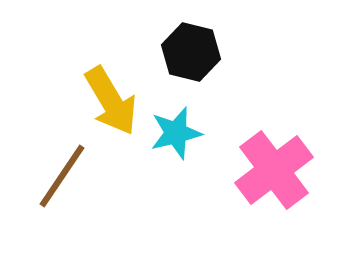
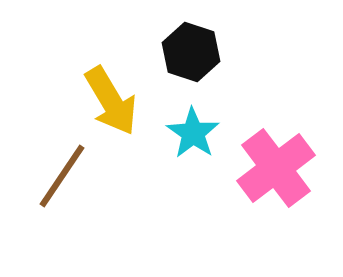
black hexagon: rotated 4 degrees clockwise
cyan star: moved 17 px right; rotated 24 degrees counterclockwise
pink cross: moved 2 px right, 2 px up
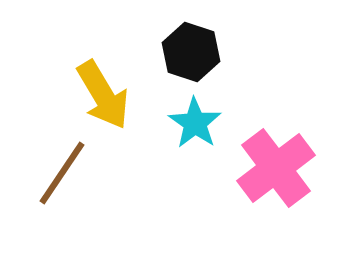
yellow arrow: moved 8 px left, 6 px up
cyan star: moved 2 px right, 10 px up
brown line: moved 3 px up
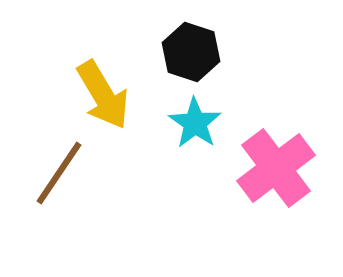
brown line: moved 3 px left
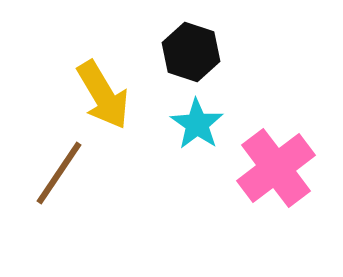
cyan star: moved 2 px right, 1 px down
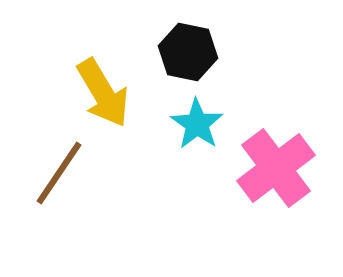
black hexagon: moved 3 px left; rotated 6 degrees counterclockwise
yellow arrow: moved 2 px up
